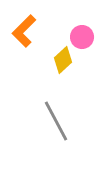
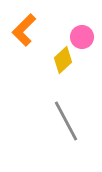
orange L-shape: moved 1 px up
gray line: moved 10 px right
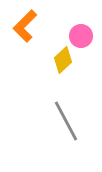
orange L-shape: moved 1 px right, 4 px up
pink circle: moved 1 px left, 1 px up
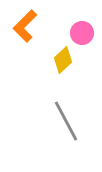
pink circle: moved 1 px right, 3 px up
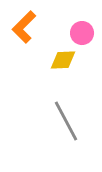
orange L-shape: moved 1 px left, 1 px down
yellow diamond: rotated 40 degrees clockwise
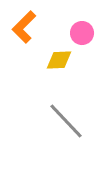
yellow diamond: moved 4 px left
gray line: rotated 15 degrees counterclockwise
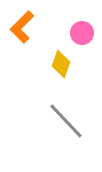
orange L-shape: moved 2 px left
yellow diamond: moved 2 px right, 4 px down; rotated 68 degrees counterclockwise
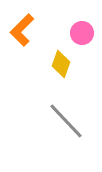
orange L-shape: moved 3 px down
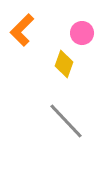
yellow diamond: moved 3 px right
